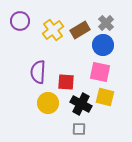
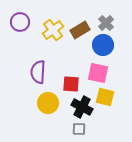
purple circle: moved 1 px down
pink square: moved 2 px left, 1 px down
red square: moved 5 px right, 2 px down
black cross: moved 1 px right, 3 px down
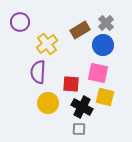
yellow cross: moved 6 px left, 14 px down
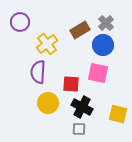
yellow square: moved 13 px right, 17 px down
